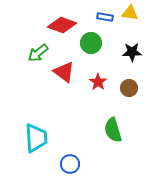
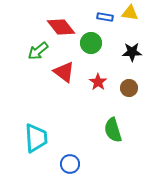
red diamond: moved 1 px left, 2 px down; rotated 32 degrees clockwise
green arrow: moved 2 px up
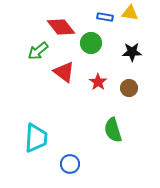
cyan trapezoid: rotated 8 degrees clockwise
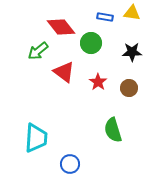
yellow triangle: moved 2 px right
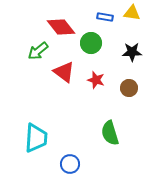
red star: moved 2 px left, 2 px up; rotated 18 degrees counterclockwise
green semicircle: moved 3 px left, 3 px down
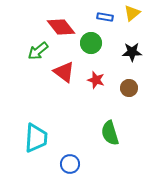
yellow triangle: rotated 48 degrees counterclockwise
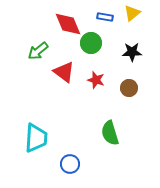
red diamond: moved 7 px right, 3 px up; rotated 16 degrees clockwise
